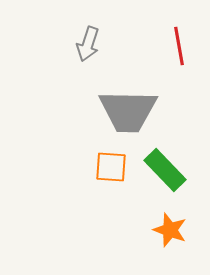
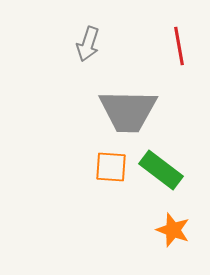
green rectangle: moved 4 px left; rotated 9 degrees counterclockwise
orange star: moved 3 px right
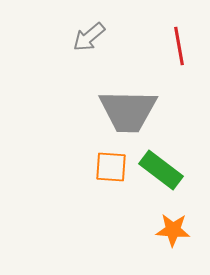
gray arrow: moved 1 px right, 7 px up; rotated 32 degrees clockwise
orange star: rotated 16 degrees counterclockwise
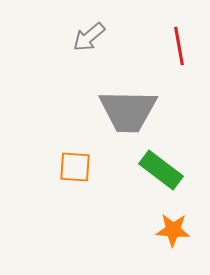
orange square: moved 36 px left
